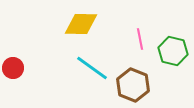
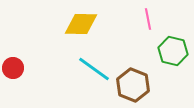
pink line: moved 8 px right, 20 px up
cyan line: moved 2 px right, 1 px down
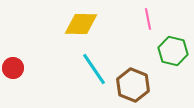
cyan line: rotated 20 degrees clockwise
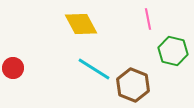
yellow diamond: rotated 60 degrees clockwise
cyan line: rotated 24 degrees counterclockwise
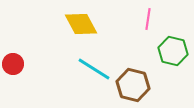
pink line: rotated 20 degrees clockwise
red circle: moved 4 px up
brown hexagon: rotated 8 degrees counterclockwise
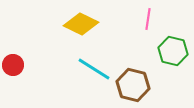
yellow diamond: rotated 36 degrees counterclockwise
red circle: moved 1 px down
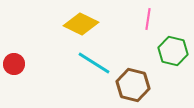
red circle: moved 1 px right, 1 px up
cyan line: moved 6 px up
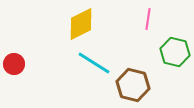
yellow diamond: rotated 52 degrees counterclockwise
green hexagon: moved 2 px right, 1 px down
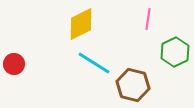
green hexagon: rotated 20 degrees clockwise
